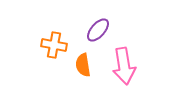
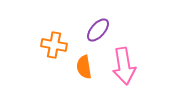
orange semicircle: moved 1 px right, 2 px down
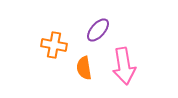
orange semicircle: moved 1 px down
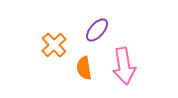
purple ellipse: moved 1 px left
orange cross: rotated 35 degrees clockwise
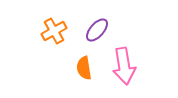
orange cross: moved 14 px up; rotated 15 degrees clockwise
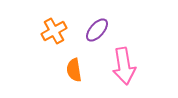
orange semicircle: moved 10 px left, 2 px down
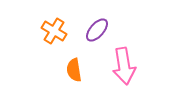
orange cross: rotated 30 degrees counterclockwise
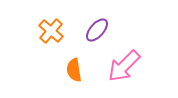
orange cross: moved 3 px left; rotated 10 degrees clockwise
pink arrow: rotated 54 degrees clockwise
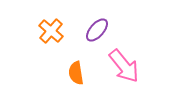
pink arrow: rotated 84 degrees counterclockwise
orange semicircle: moved 2 px right, 3 px down
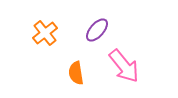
orange cross: moved 6 px left, 2 px down; rotated 10 degrees clockwise
